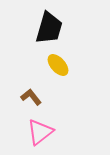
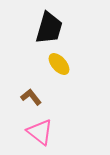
yellow ellipse: moved 1 px right, 1 px up
pink triangle: rotated 44 degrees counterclockwise
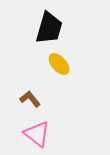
brown L-shape: moved 1 px left, 2 px down
pink triangle: moved 3 px left, 2 px down
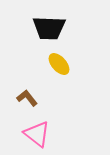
black trapezoid: rotated 76 degrees clockwise
brown L-shape: moved 3 px left, 1 px up
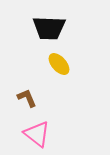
brown L-shape: rotated 15 degrees clockwise
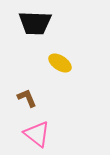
black trapezoid: moved 14 px left, 5 px up
yellow ellipse: moved 1 px right, 1 px up; rotated 15 degrees counterclockwise
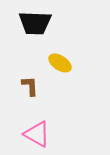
brown L-shape: moved 3 px right, 12 px up; rotated 20 degrees clockwise
pink triangle: rotated 8 degrees counterclockwise
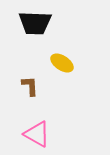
yellow ellipse: moved 2 px right
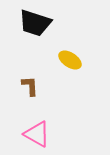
black trapezoid: rotated 16 degrees clockwise
yellow ellipse: moved 8 px right, 3 px up
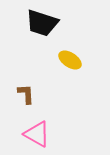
black trapezoid: moved 7 px right
brown L-shape: moved 4 px left, 8 px down
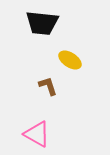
black trapezoid: rotated 12 degrees counterclockwise
brown L-shape: moved 22 px right, 8 px up; rotated 15 degrees counterclockwise
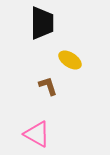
black trapezoid: rotated 96 degrees counterclockwise
